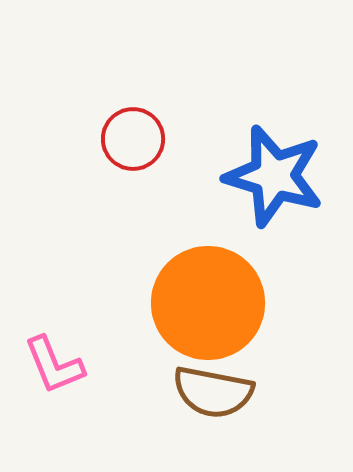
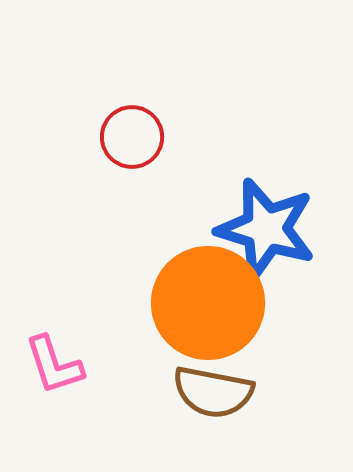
red circle: moved 1 px left, 2 px up
blue star: moved 8 px left, 53 px down
pink L-shape: rotated 4 degrees clockwise
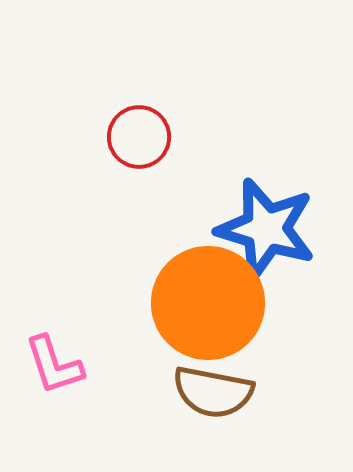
red circle: moved 7 px right
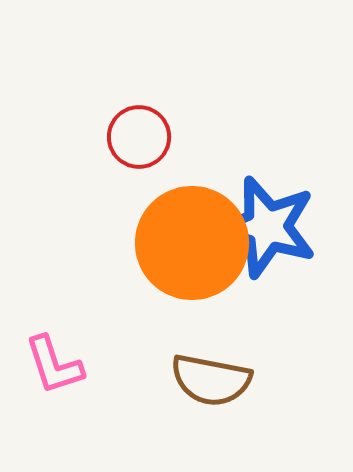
blue star: moved 1 px right, 2 px up
orange circle: moved 16 px left, 60 px up
brown semicircle: moved 2 px left, 12 px up
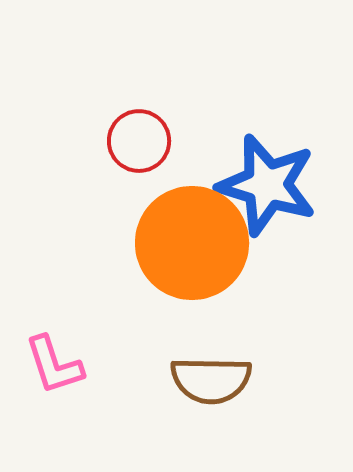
red circle: moved 4 px down
blue star: moved 42 px up
brown semicircle: rotated 10 degrees counterclockwise
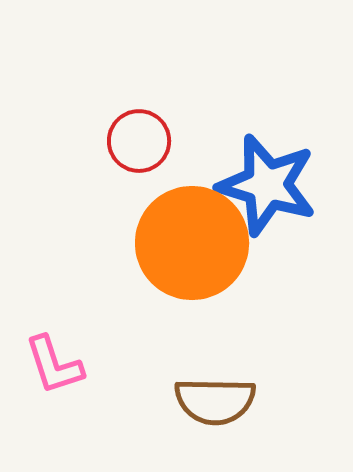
brown semicircle: moved 4 px right, 21 px down
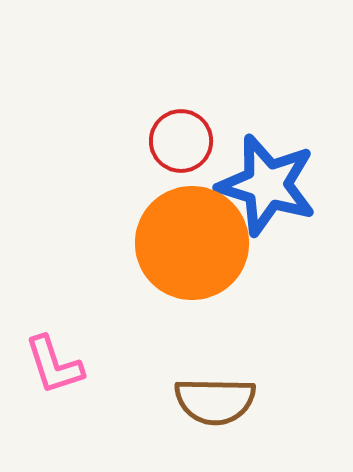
red circle: moved 42 px right
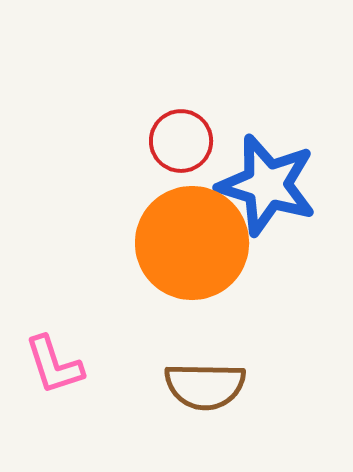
brown semicircle: moved 10 px left, 15 px up
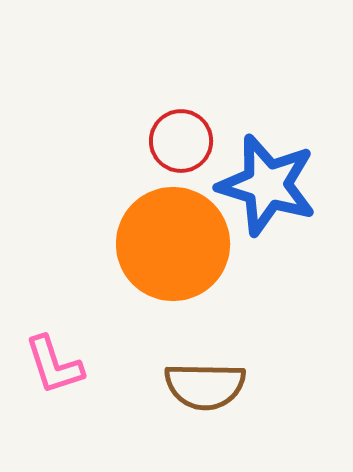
orange circle: moved 19 px left, 1 px down
